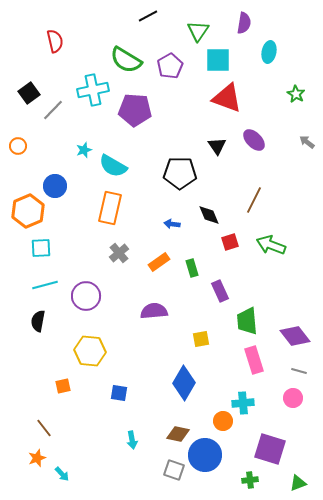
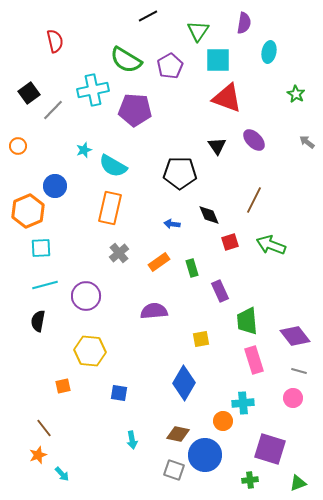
orange star at (37, 458): moved 1 px right, 3 px up
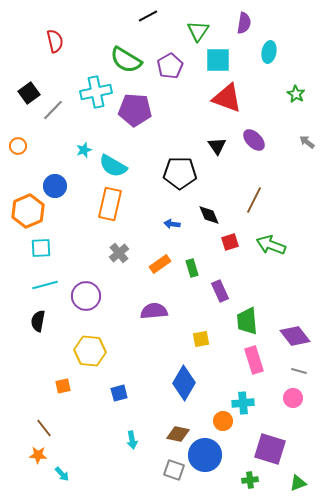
cyan cross at (93, 90): moved 3 px right, 2 px down
orange rectangle at (110, 208): moved 4 px up
orange rectangle at (159, 262): moved 1 px right, 2 px down
blue square at (119, 393): rotated 24 degrees counterclockwise
orange star at (38, 455): rotated 24 degrees clockwise
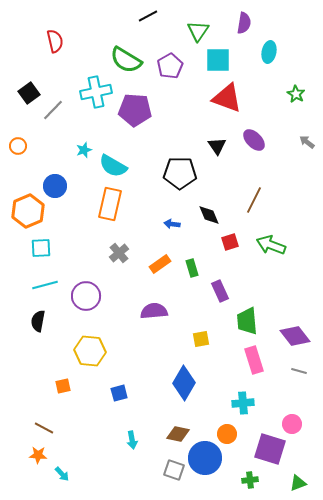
pink circle at (293, 398): moved 1 px left, 26 px down
orange circle at (223, 421): moved 4 px right, 13 px down
brown line at (44, 428): rotated 24 degrees counterclockwise
blue circle at (205, 455): moved 3 px down
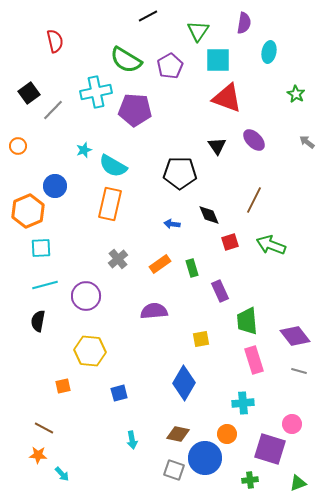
gray cross at (119, 253): moved 1 px left, 6 px down
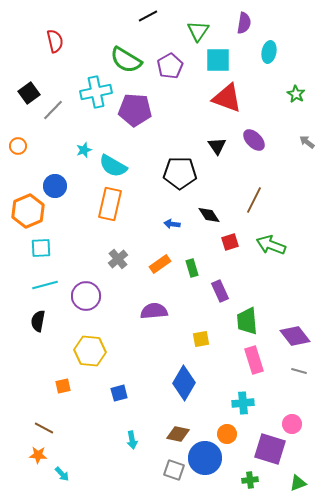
black diamond at (209, 215): rotated 10 degrees counterclockwise
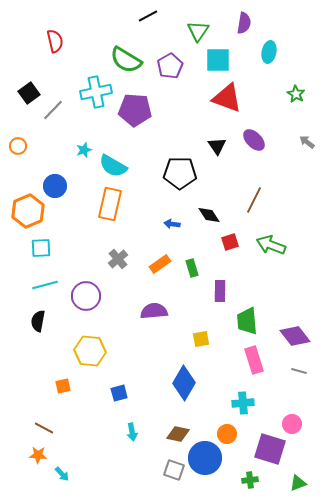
purple rectangle at (220, 291): rotated 25 degrees clockwise
cyan arrow at (132, 440): moved 8 px up
